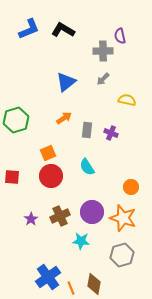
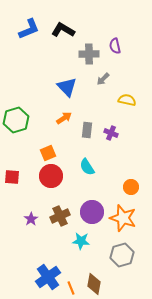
purple semicircle: moved 5 px left, 10 px down
gray cross: moved 14 px left, 3 px down
blue triangle: moved 1 px right, 5 px down; rotated 35 degrees counterclockwise
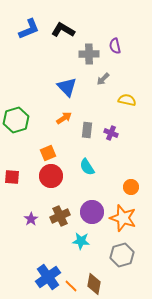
orange line: moved 2 px up; rotated 24 degrees counterclockwise
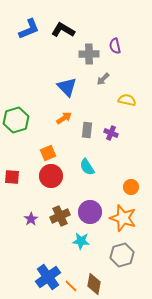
purple circle: moved 2 px left
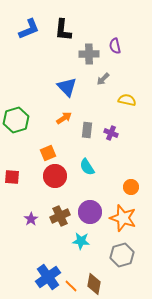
black L-shape: rotated 115 degrees counterclockwise
red circle: moved 4 px right
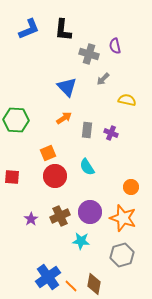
gray cross: rotated 18 degrees clockwise
green hexagon: rotated 20 degrees clockwise
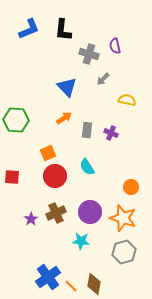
brown cross: moved 4 px left, 3 px up
gray hexagon: moved 2 px right, 3 px up
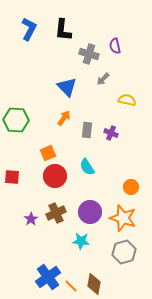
blue L-shape: rotated 40 degrees counterclockwise
orange arrow: rotated 21 degrees counterclockwise
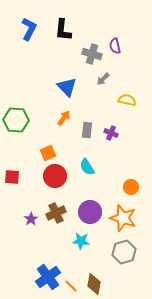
gray cross: moved 3 px right
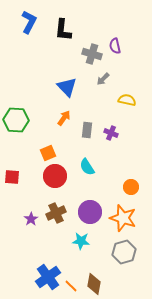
blue L-shape: moved 7 px up
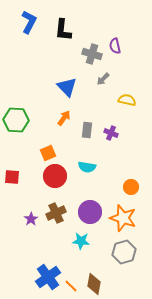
cyan semicircle: rotated 48 degrees counterclockwise
